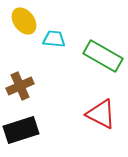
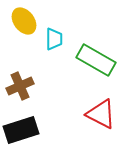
cyan trapezoid: rotated 85 degrees clockwise
green rectangle: moved 7 px left, 4 px down
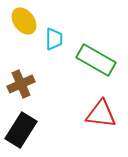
brown cross: moved 1 px right, 2 px up
red triangle: rotated 20 degrees counterclockwise
black rectangle: rotated 40 degrees counterclockwise
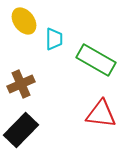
black rectangle: rotated 12 degrees clockwise
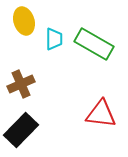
yellow ellipse: rotated 20 degrees clockwise
green rectangle: moved 2 px left, 16 px up
